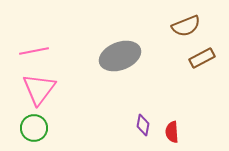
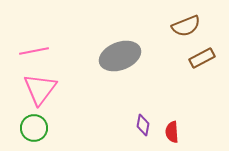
pink triangle: moved 1 px right
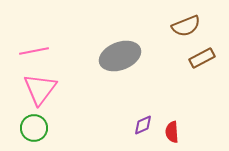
purple diamond: rotated 55 degrees clockwise
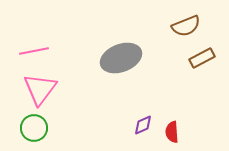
gray ellipse: moved 1 px right, 2 px down
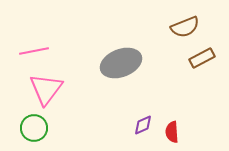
brown semicircle: moved 1 px left, 1 px down
gray ellipse: moved 5 px down
pink triangle: moved 6 px right
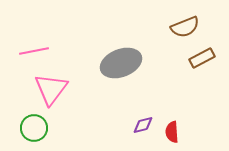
pink triangle: moved 5 px right
purple diamond: rotated 10 degrees clockwise
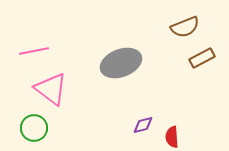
pink triangle: rotated 30 degrees counterclockwise
red semicircle: moved 5 px down
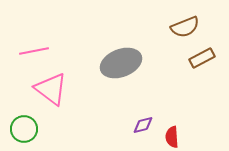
green circle: moved 10 px left, 1 px down
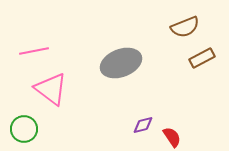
red semicircle: rotated 150 degrees clockwise
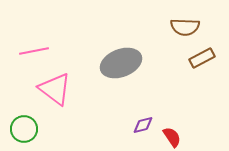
brown semicircle: rotated 24 degrees clockwise
pink triangle: moved 4 px right
